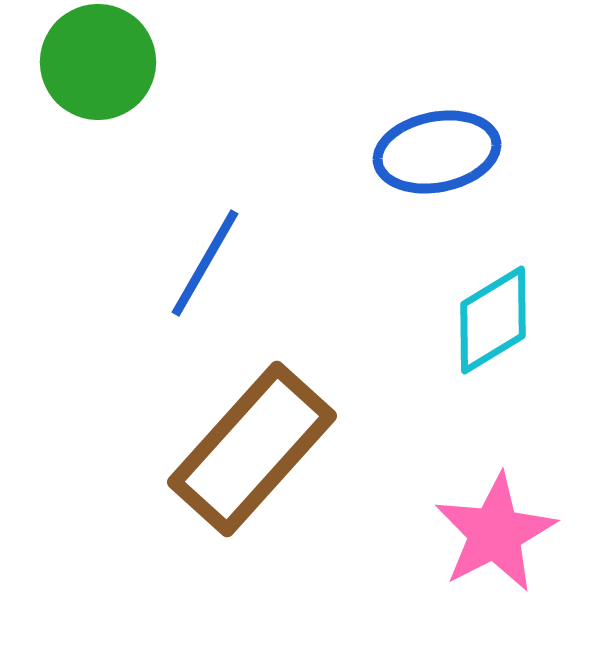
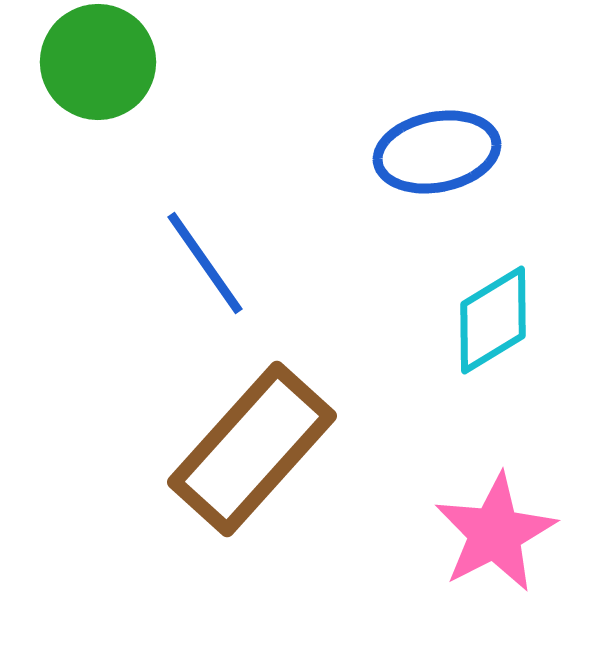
blue line: rotated 65 degrees counterclockwise
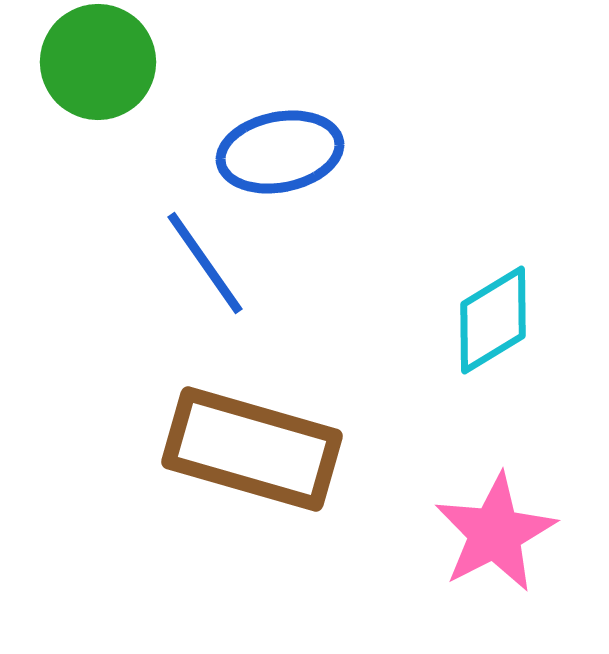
blue ellipse: moved 157 px left
brown rectangle: rotated 64 degrees clockwise
